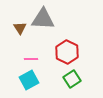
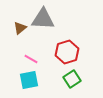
brown triangle: rotated 24 degrees clockwise
red hexagon: rotated 15 degrees clockwise
pink line: rotated 32 degrees clockwise
cyan square: rotated 18 degrees clockwise
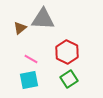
red hexagon: rotated 15 degrees counterclockwise
green square: moved 3 px left
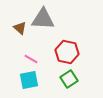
brown triangle: rotated 40 degrees counterclockwise
red hexagon: rotated 15 degrees counterclockwise
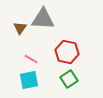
brown triangle: rotated 24 degrees clockwise
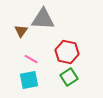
brown triangle: moved 1 px right, 3 px down
green square: moved 2 px up
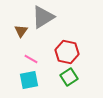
gray triangle: moved 2 px up; rotated 35 degrees counterclockwise
